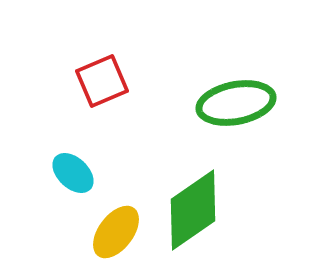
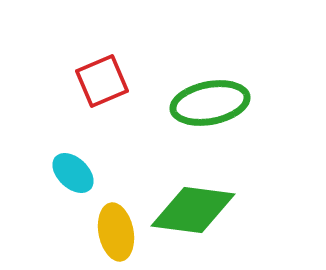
green ellipse: moved 26 px left
green diamond: rotated 42 degrees clockwise
yellow ellipse: rotated 48 degrees counterclockwise
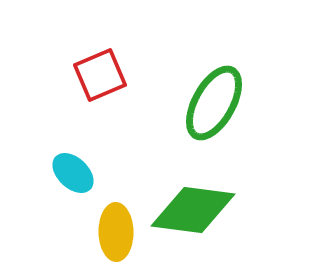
red square: moved 2 px left, 6 px up
green ellipse: moved 4 px right; rotated 50 degrees counterclockwise
yellow ellipse: rotated 10 degrees clockwise
